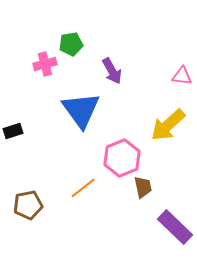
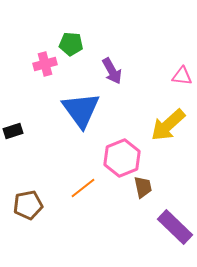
green pentagon: rotated 15 degrees clockwise
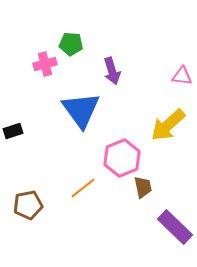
purple arrow: rotated 12 degrees clockwise
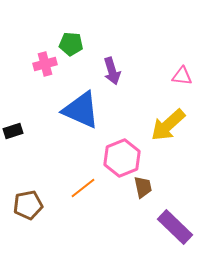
blue triangle: rotated 30 degrees counterclockwise
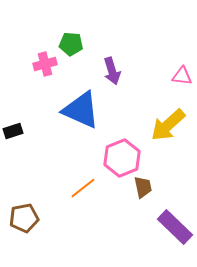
brown pentagon: moved 4 px left, 13 px down
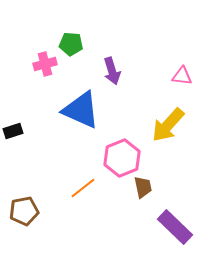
yellow arrow: rotated 6 degrees counterclockwise
brown pentagon: moved 7 px up
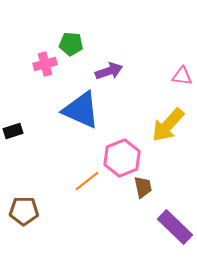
purple arrow: moved 3 px left; rotated 92 degrees counterclockwise
orange line: moved 4 px right, 7 px up
brown pentagon: rotated 12 degrees clockwise
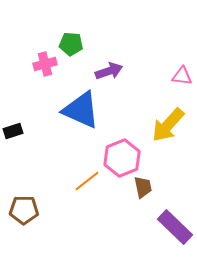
brown pentagon: moved 1 px up
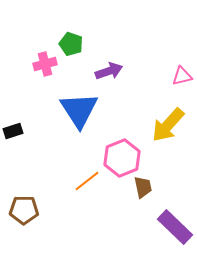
green pentagon: rotated 15 degrees clockwise
pink triangle: rotated 20 degrees counterclockwise
blue triangle: moved 2 px left; rotated 33 degrees clockwise
